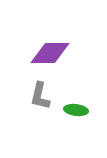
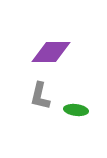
purple diamond: moved 1 px right, 1 px up
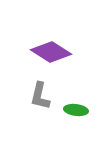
purple diamond: rotated 33 degrees clockwise
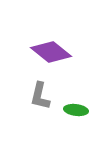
purple diamond: rotated 6 degrees clockwise
